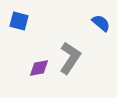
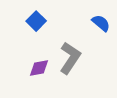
blue square: moved 17 px right; rotated 30 degrees clockwise
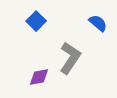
blue semicircle: moved 3 px left
purple diamond: moved 9 px down
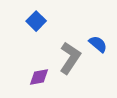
blue semicircle: moved 21 px down
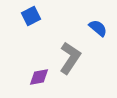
blue square: moved 5 px left, 5 px up; rotated 18 degrees clockwise
blue semicircle: moved 16 px up
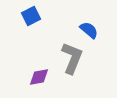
blue semicircle: moved 9 px left, 2 px down
gray L-shape: moved 2 px right; rotated 12 degrees counterclockwise
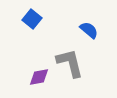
blue square: moved 1 px right, 3 px down; rotated 24 degrees counterclockwise
gray L-shape: moved 2 px left, 5 px down; rotated 36 degrees counterclockwise
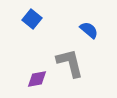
purple diamond: moved 2 px left, 2 px down
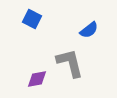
blue square: rotated 12 degrees counterclockwise
blue semicircle: rotated 102 degrees clockwise
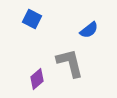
purple diamond: rotated 30 degrees counterclockwise
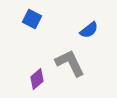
gray L-shape: rotated 12 degrees counterclockwise
